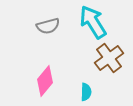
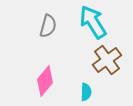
gray semicircle: rotated 60 degrees counterclockwise
brown cross: moved 2 px left, 2 px down
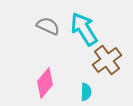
cyan arrow: moved 9 px left, 7 px down
gray semicircle: rotated 80 degrees counterclockwise
pink diamond: moved 2 px down
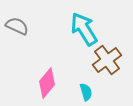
gray semicircle: moved 31 px left
pink diamond: moved 2 px right
cyan semicircle: rotated 18 degrees counterclockwise
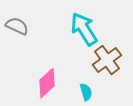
pink diamond: rotated 8 degrees clockwise
